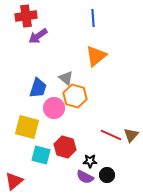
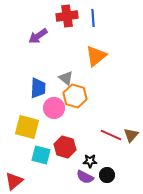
red cross: moved 41 px right
blue trapezoid: rotated 15 degrees counterclockwise
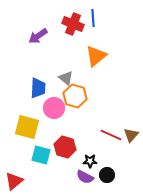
red cross: moved 6 px right, 8 px down; rotated 30 degrees clockwise
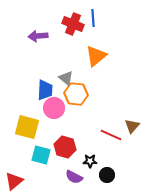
purple arrow: rotated 30 degrees clockwise
blue trapezoid: moved 7 px right, 2 px down
orange hexagon: moved 1 px right, 2 px up; rotated 10 degrees counterclockwise
brown triangle: moved 1 px right, 9 px up
purple semicircle: moved 11 px left
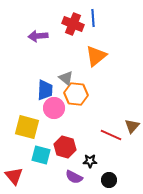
black circle: moved 2 px right, 5 px down
red triangle: moved 5 px up; rotated 30 degrees counterclockwise
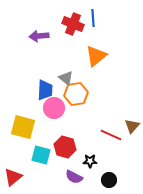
purple arrow: moved 1 px right
orange hexagon: rotated 15 degrees counterclockwise
yellow square: moved 4 px left
red triangle: moved 1 px left, 1 px down; rotated 30 degrees clockwise
